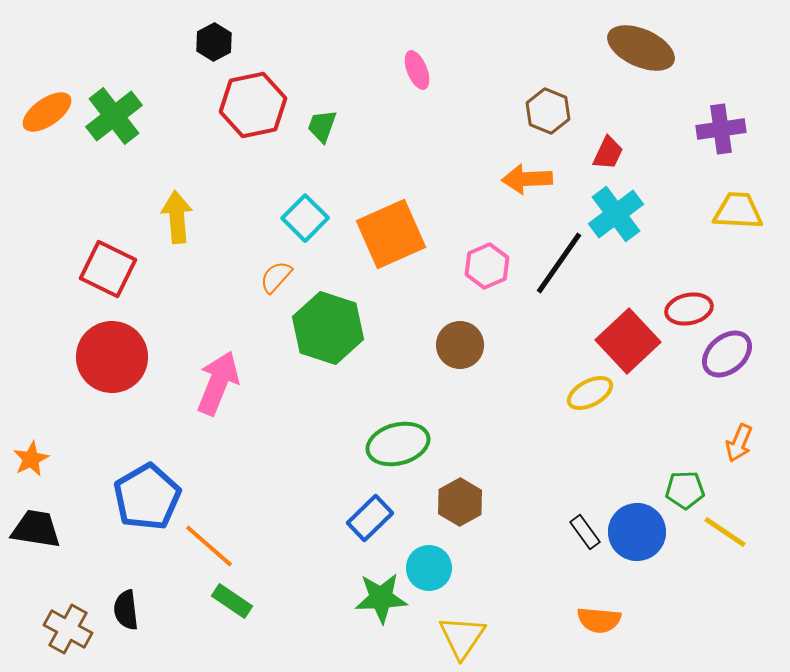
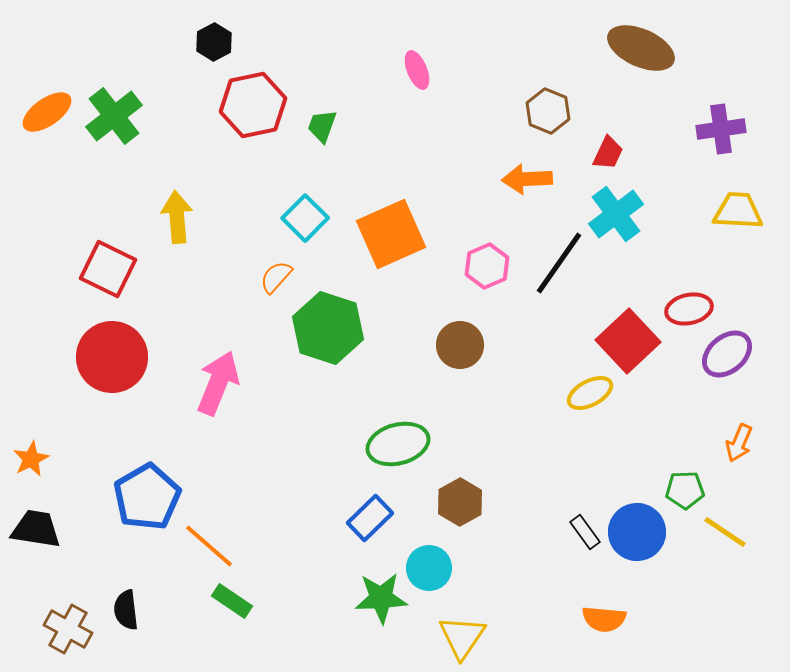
orange semicircle at (599, 620): moved 5 px right, 1 px up
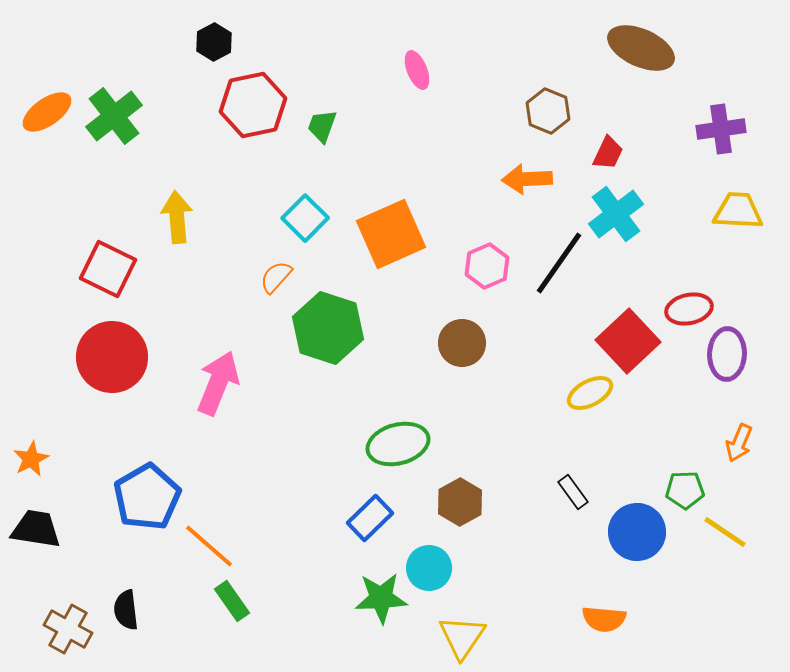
brown circle at (460, 345): moved 2 px right, 2 px up
purple ellipse at (727, 354): rotated 48 degrees counterclockwise
black rectangle at (585, 532): moved 12 px left, 40 px up
green rectangle at (232, 601): rotated 21 degrees clockwise
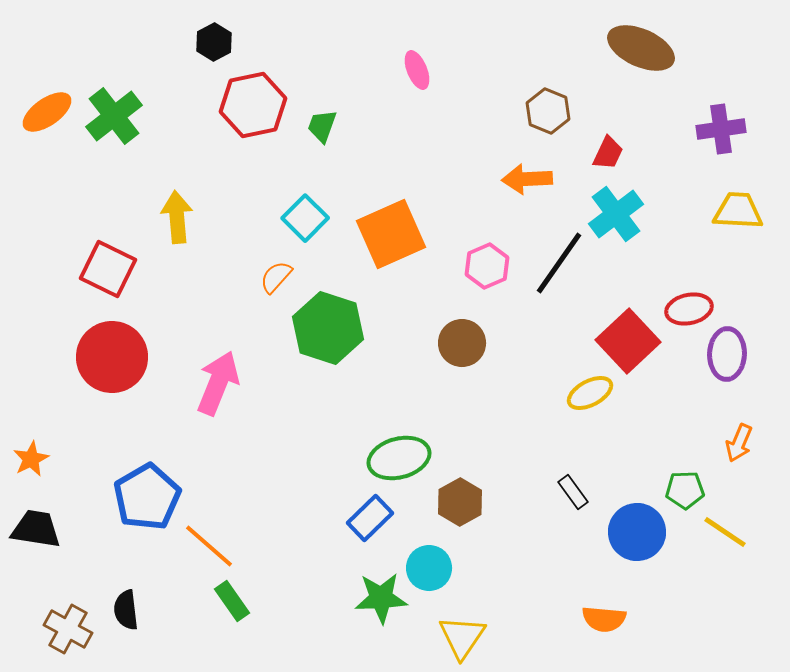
green ellipse at (398, 444): moved 1 px right, 14 px down
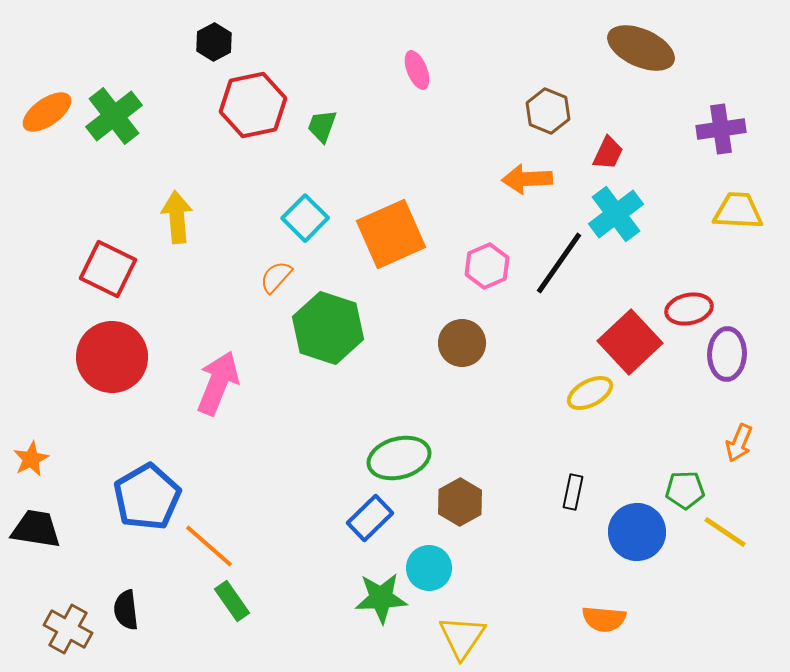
red square at (628, 341): moved 2 px right, 1 px down
black rectangle at (573, 492): rotated 48 degrees clockwise
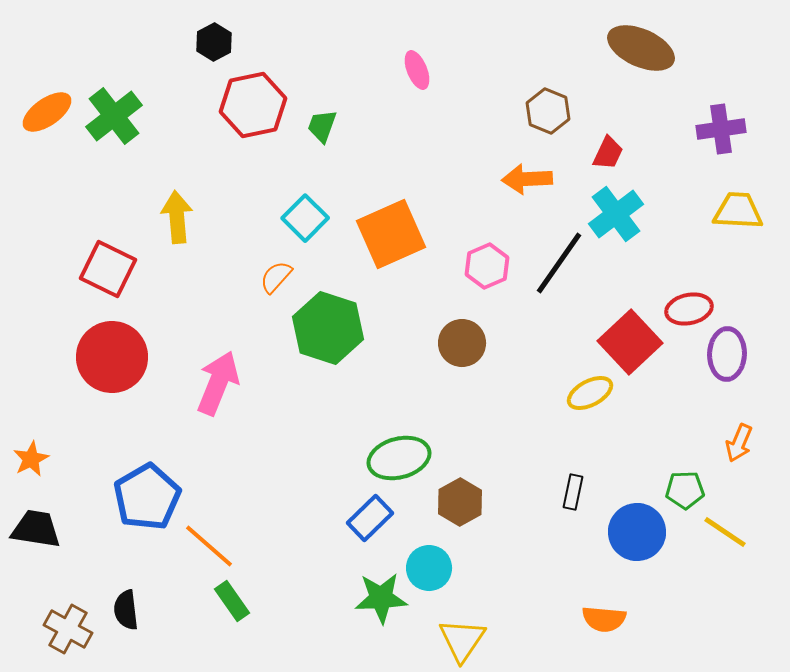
yellow triangle at (462, 637): moved 3 px down
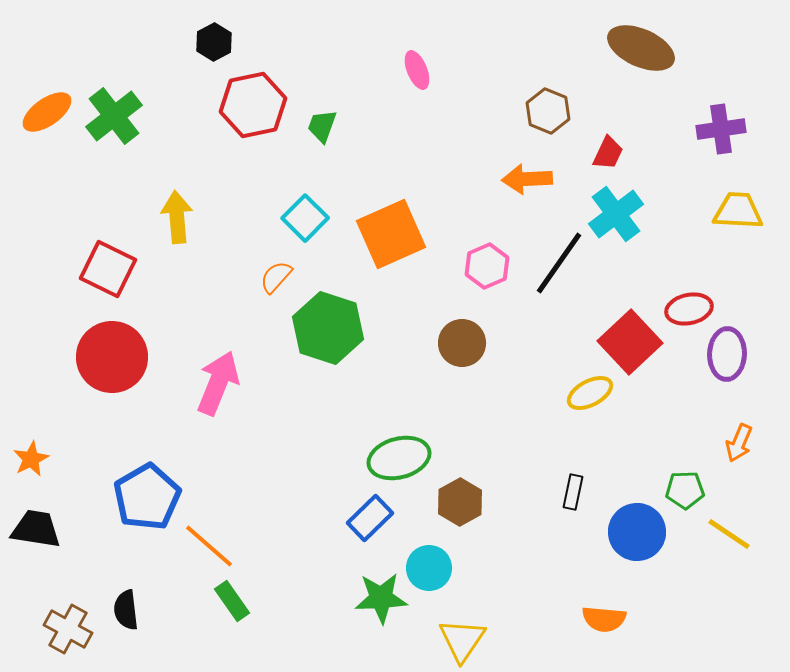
yellow line at (725, 532): moved 4 px right, 2 px down
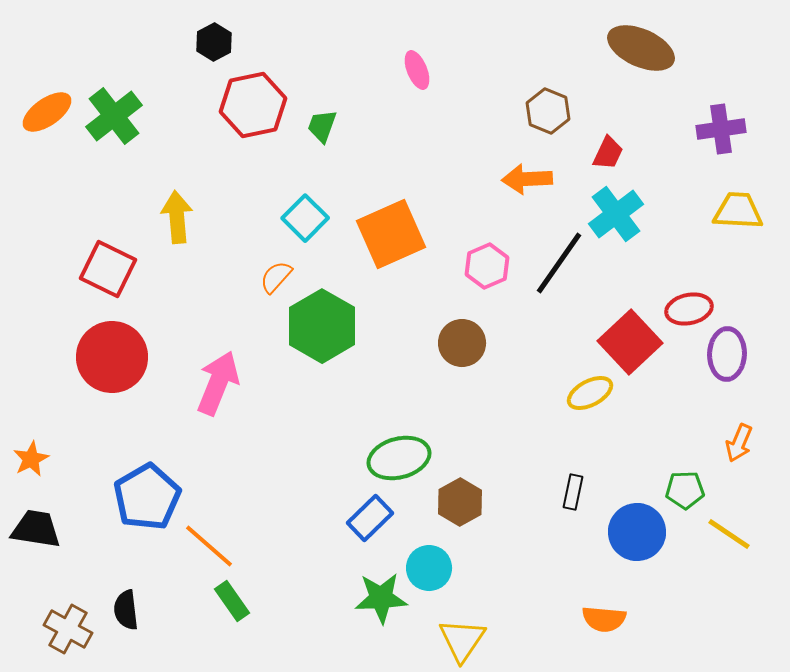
green hexagon at (328, 328): moved 6 px left, 2 px up; rotated 12 degrees clockwise
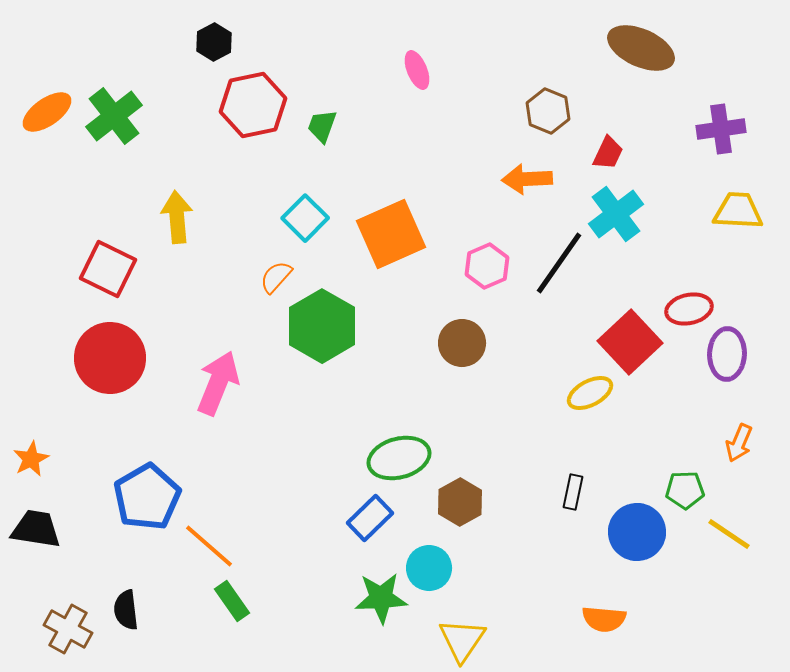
red circle at (112, 357): moved 2 px left, 1 px down
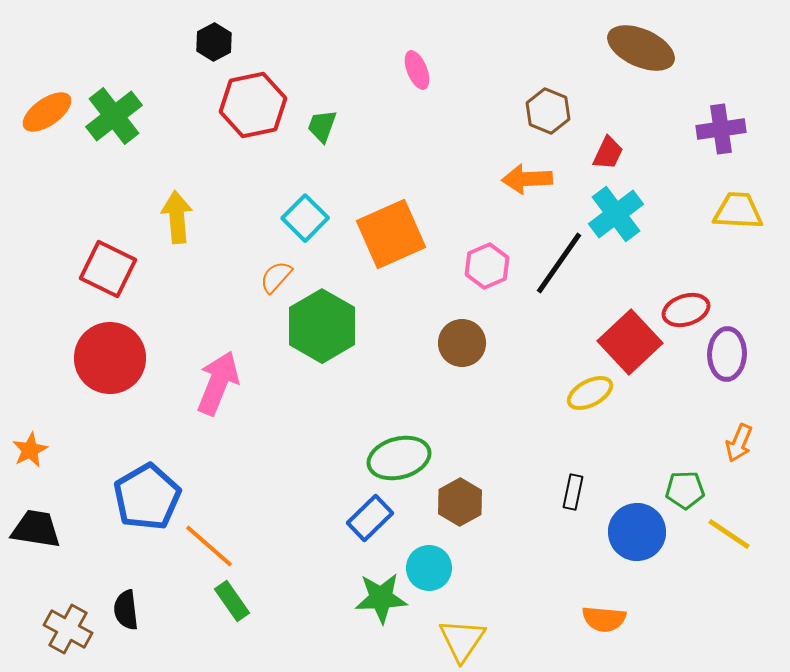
red ellipse at (689, 309): moved 3 px left, 1 px down; rotated 6 degrees counterclockwise
orange star at (31, 459): moved 1 px left, 9 px up
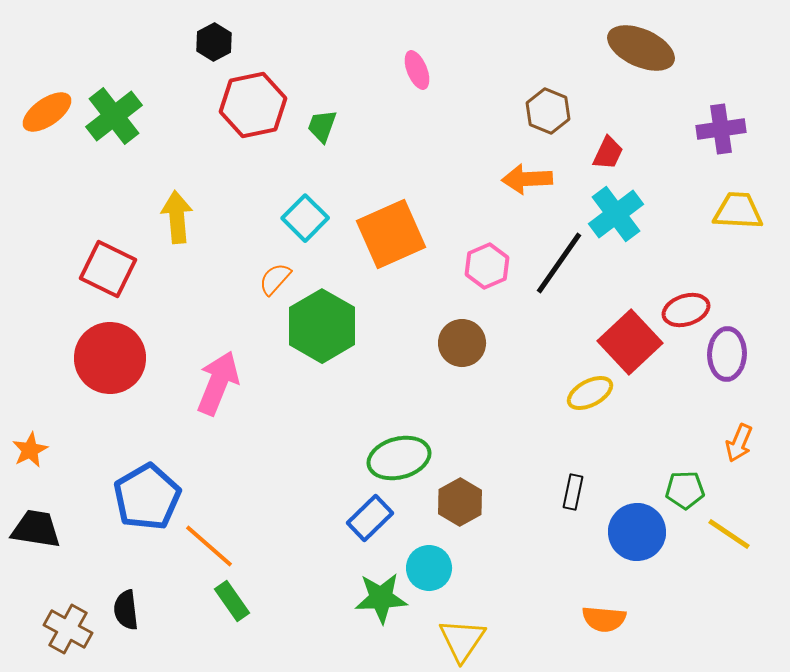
orange semicircle at (276, 277): moved 1 px left, 2 px down
